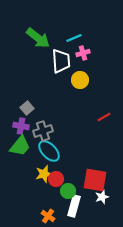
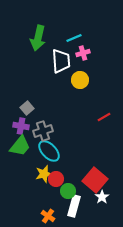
green arrow: rotated 65 degrees clockwise
red square: rotated 30 degrees clockwise
white star: rotated 16 degrees counterclockwise
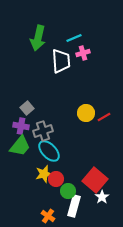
yellow circle: moved 6 px right, 33 px down
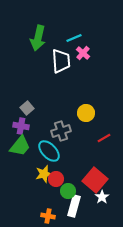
pink cross: rotated 32 degrees counterclockwise
red line: moved 21 px down
gray cross: moved 18 px right
orange cross: rotated 24 degrees counterclockwise
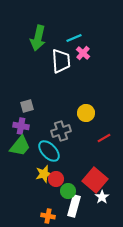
gray square: moved 2 px up; rotated 24 degrees clockwise
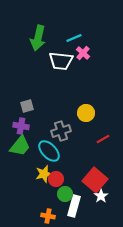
white trapezoid: rotated 100 degrees clockwise
red line: moved 1 px left, 1 px down
green circle: moved 3 px left, 3 px down
white star: moved 1 px left, 1 px up
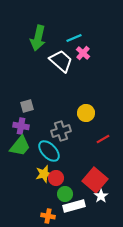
white trapezoid: rotated 145 degrees counterclockwise
red circle: moved 1 px up
white rectangle: rotated 60 degrees clockwise
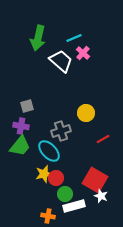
red square: rotated 10 degrees counterclockwise
white star: rotated 16 degrees counterclockwise
